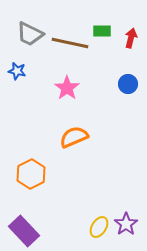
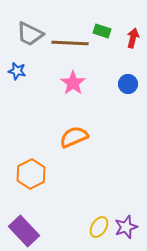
green rectangle: rotated 18 degrees clockwise
red arrow: moved 2 px right
brown line: rotated 9 degrees counterclockwise
pink star: moved 6 px right, 5 px up
purple star: moved 3 px down; rotated 15 degrees clockwise
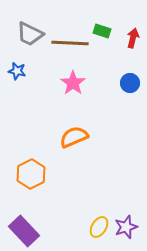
blue circle: moved 2 px right, 1 px up
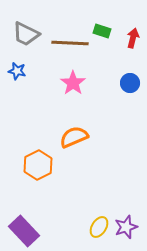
gray trapezoid: moved 4 px left
orange hexagon: moved 7 px right, 9 px up
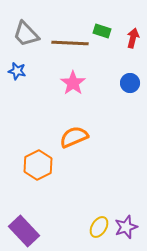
gray trapezoid: rotated 20 degrees clockwise
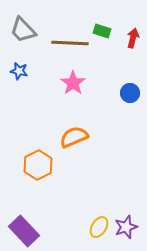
gray trapezoid: moved 3 px left, 4 px up
blue star: moved 2 px right
blue circle: moved 10 px down
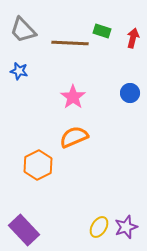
pink star: moved 14 px down
purple rectangle: moved 1 px up
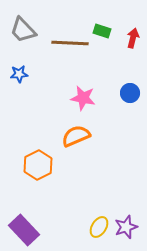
blue star: moved 3 px down; rotated 18 degrees counterclockwise
pink star: moved 10 px right, 1 px down; rotated 25 degrees counterclockwise
orange semicircle: moved 2 px right, 1 px up
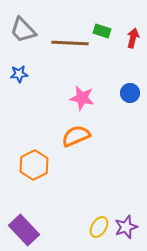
pink star: moved 1 px left
orange hexagon: moved 4 px left
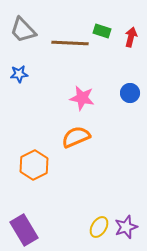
red arrow: moved 2 px left, 1 px up
orange semicircle: moved 1 px down
purple rectangle: rotated 12 degrees clockwise
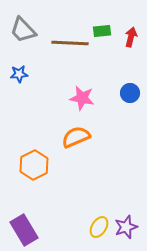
green rectangle: rotated 24 degrees counterclockwise
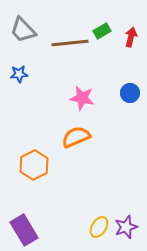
green rectangle: rotated 24 degrees counterclockwise
brown line: rotated 9 degrees counterclockwise
